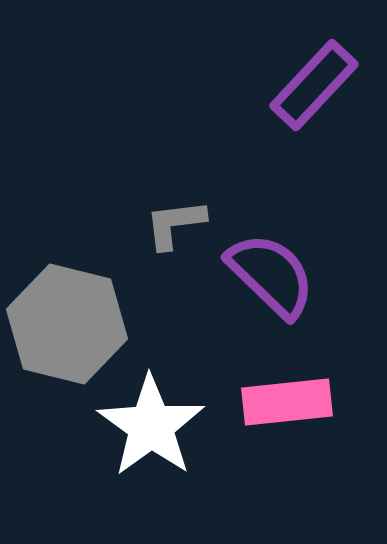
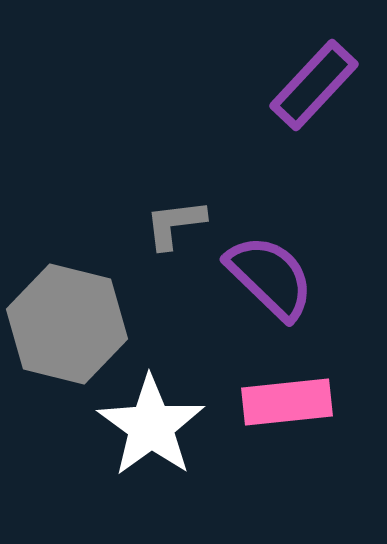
purple semicircle: moved 1 px left, 2 px down
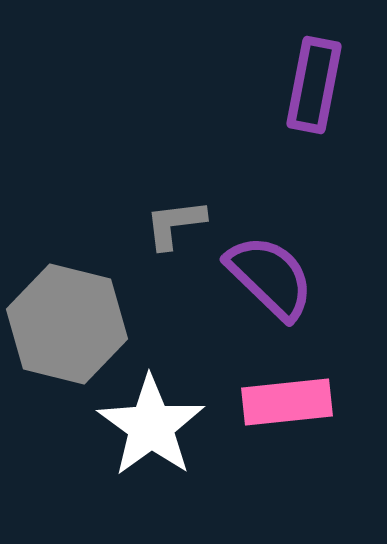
purple rectangle: rotated 32 degrees counterclockwise
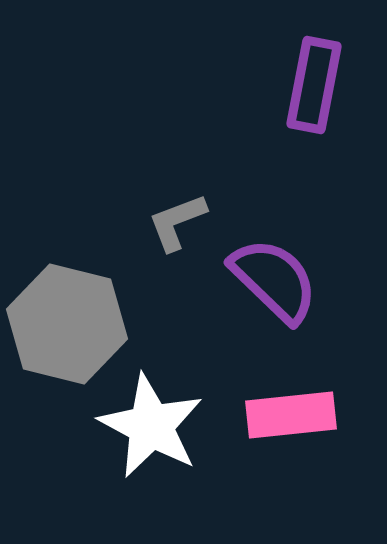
gray L-shape: moved 2 px right, 2 px up; rotated 14 degrees counterclockwise
purple semicircle: moved 4 px right, 3 px down
pink rectangle: moved 4 px right, 13 px down
white star: rotated 8 degrees counterclockwise
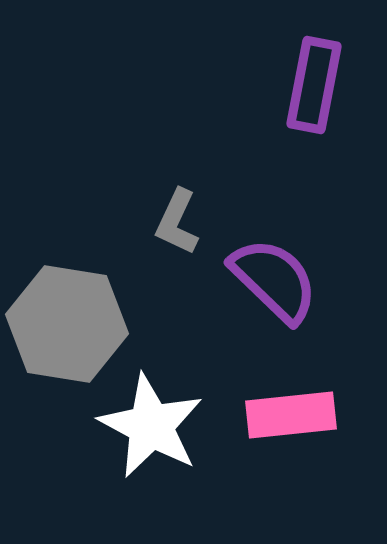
gray L-shape: rotated 44 degrees counterclockwise
gray hexagon: rotated 5 degrees counterclockwise
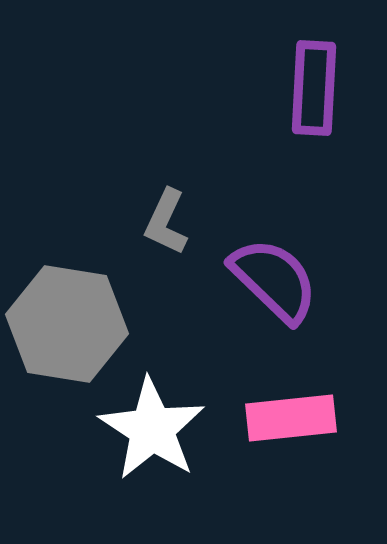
purple rectangle: moved 3 px down; rotated 8 degrees counterclockwise
gray L-shape: moved 11 px left
pink rectangle: moved 3 px down
white star: moved 1 px right, 3 px down; rotated 5 degrees clockwise
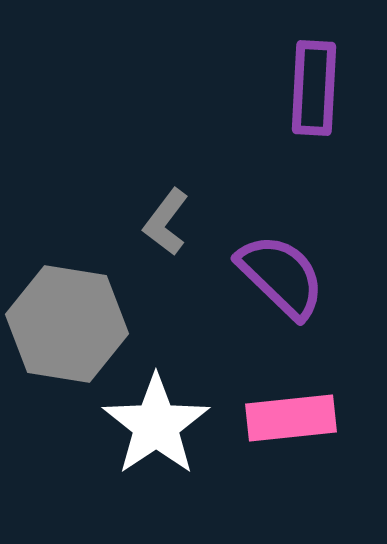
gray L-shape: rotated 12 degrees clockwise
purple semicircle: moved 7 px right, 4 px up
white star: moved 4 px right, 4 px up; rotated 5 degrees clockwise
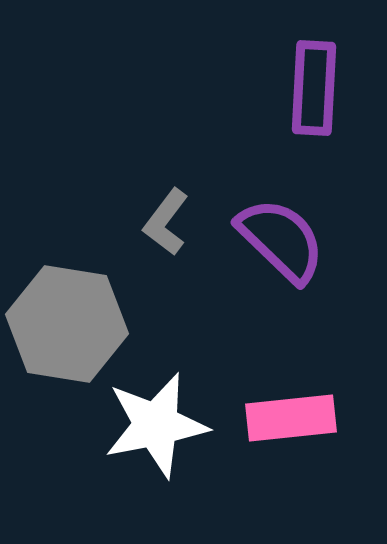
purple semicircle: moved 36 px up
white star: rotated 23 degrees clockwise
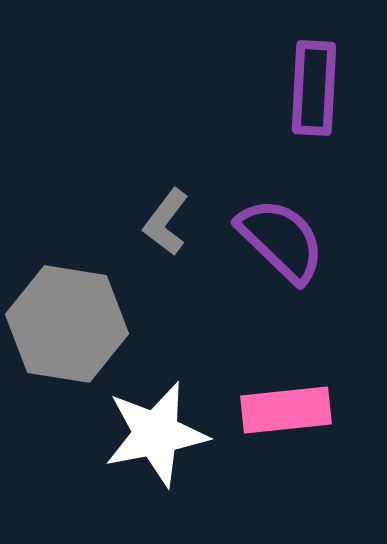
pink rectangle: moved 5 px left, 8 px up
white star: moved 9 px down
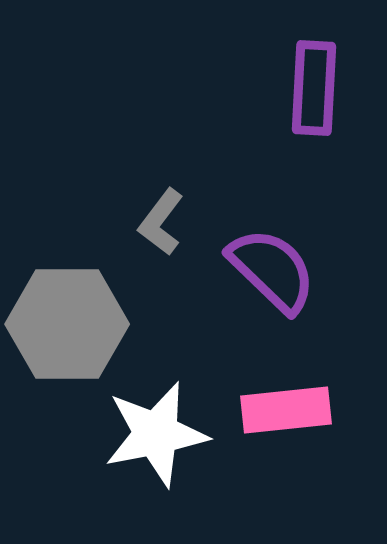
gray L-shape: moved 5 px left
purple semicircle: moved 9 px left, 30 px down
gray hexagon: rotated 9 degrees counterclockwise
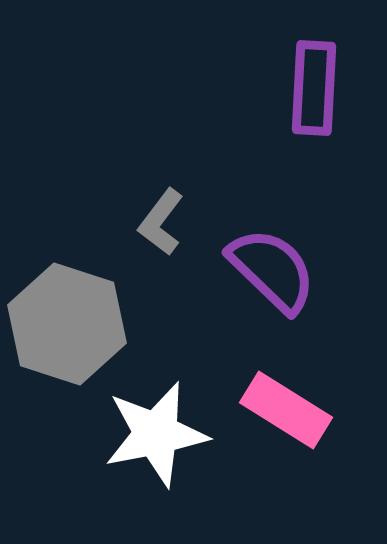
gray hexagon: rotated 18 degrees clockwise
pink rectangle: rotated 38 degrees clockwise
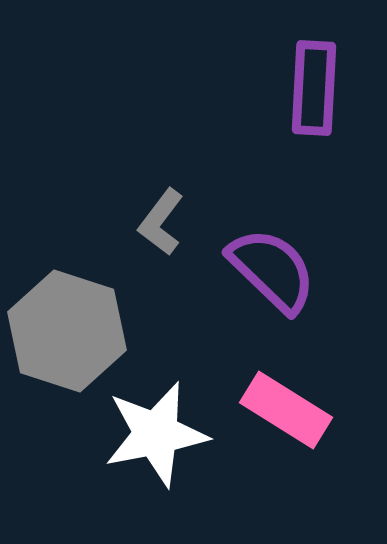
gray hexagon: moved 7 px down
